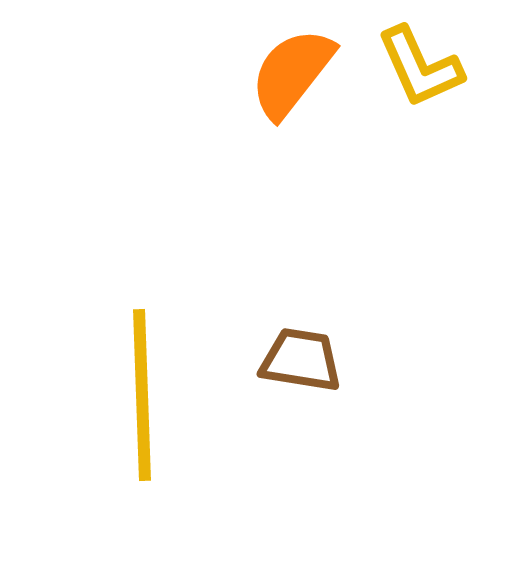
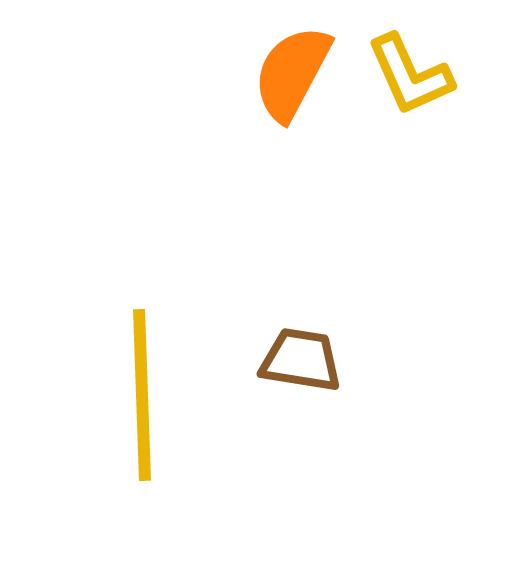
yellow L-shape: moved 10 px left, 8 px down
orange semicircle: rotated 10 degrees counterclockwise
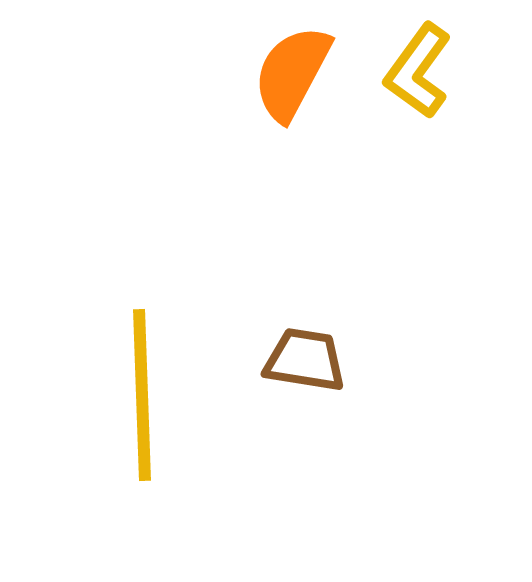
yellow L-shape: moved 8 px right, 4 px up; rotated 60 degrees clockwise
brown trapezoid: moved 4 px right
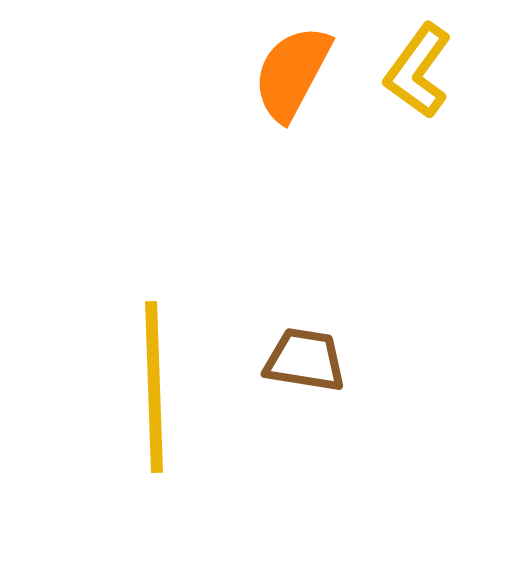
yellow line: moved 12 px right, 8 px up
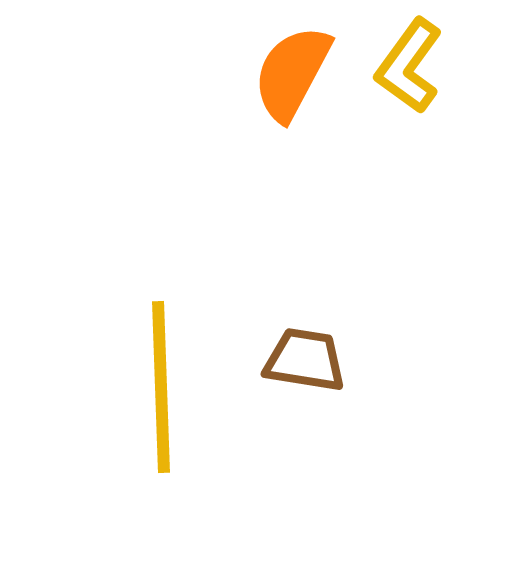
yellow L-shape: moved 9 px left, 5 px up
yellow line: moved 7 px right
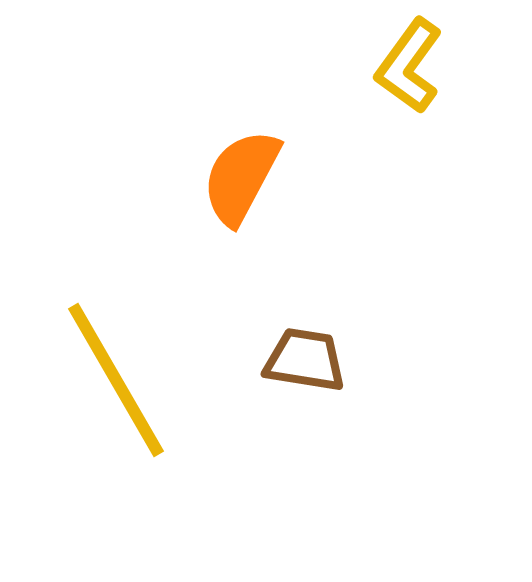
orange semicircle: moved 51 px left, 104 px down
yellow line: moved 45 px left, 7 px up; rotated 28 degrees counterclockwise
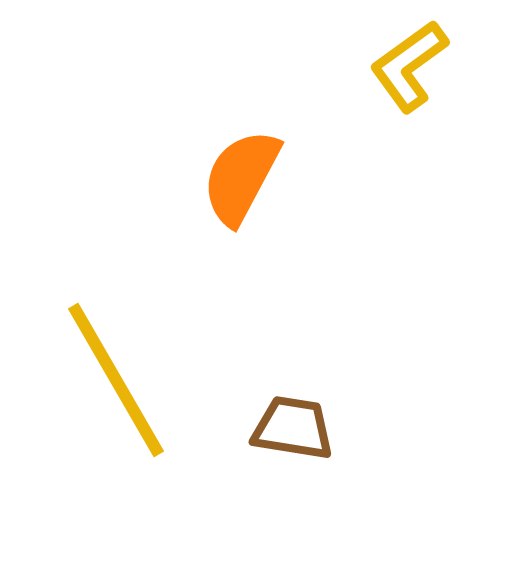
yellow L-shape: rotated 18 degrees clockwise
brown trapezoid: moved 12 px left, 68 px down
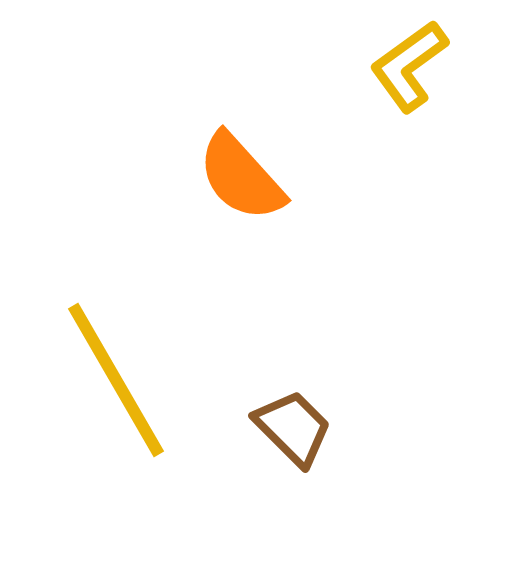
orange semicircle: rotated 70 degrees counterclockwise
brown trapezoid: rotated 36 degrees clockwise
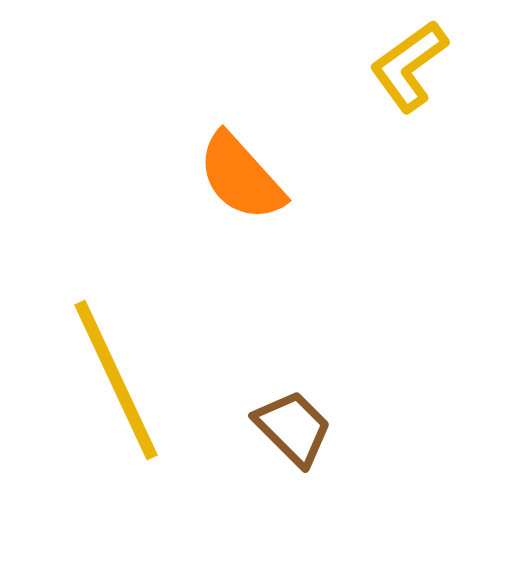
yellow line: rotated 5 degrees clockwise
